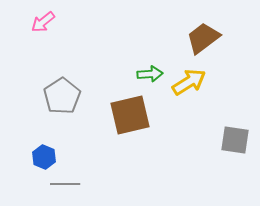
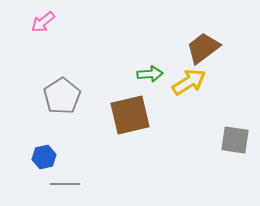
brown trapezoid: moved 10 px down
blue hexagon: rotated 25 degrees clockwise
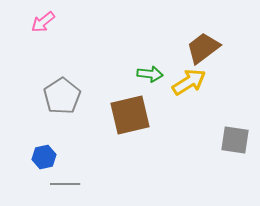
green arrow: rotated 10 degrees clockwise
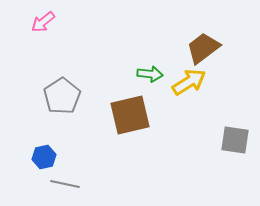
gray line: rotated 12 degrees clockwise
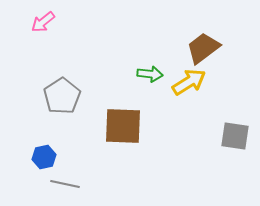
brown square: moved 7 px left, 11 px down; rotated 15 degrees clockwise
gray square: moved 4 px up
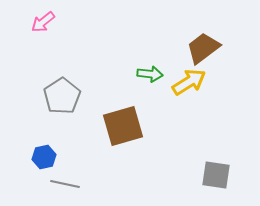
brown square: rotated 18 degrees counterclockwise
gray square: moved 19 px left, 39 px down
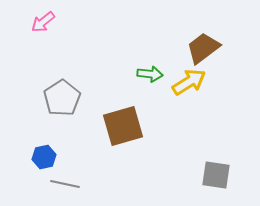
gray pentagon: moved 2 px down
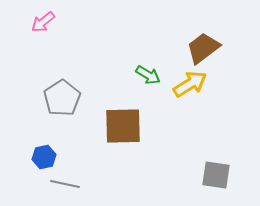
green arrow: moved 2 px left, 1 px down; rotated 25 degrees clockwise
yellow arrow: moved 1 px right, 2 px down
brown square: rotated 15 degrees clockwise
